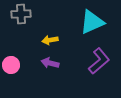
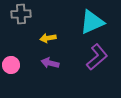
yellow arrow: moved 2 px left, 2 px up
purple L-shape: moved 2 px left, 4 px up
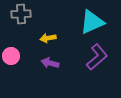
pink circle: moved 9 px up
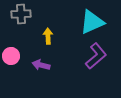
yellow arrow: moved 2 px up; rotated 98 degrees clockwise
purple L-shape: moved 1 px left, 1 px up
purple arrow: moved 9 px left, 2 px down
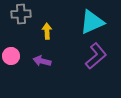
yellow arrow: moved 1 px left, 5 px up
purple arrow: moved 1 px right, 4 px up
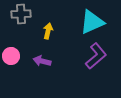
yellow arrow: moved 1 px right; rotated 14 degrees clockwise
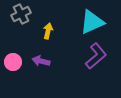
gray cross: rotated 24 degrees counterclockwise
pink circle: moved 2 px right, 6 px down
purple arrow: moved 1 px left
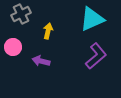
cyan triangle: moved 3 px up
pink circle: moved 15 px up
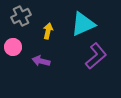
gray cross: moved 2 px down
cyan triangle: moved 9 px left, 5 px down
